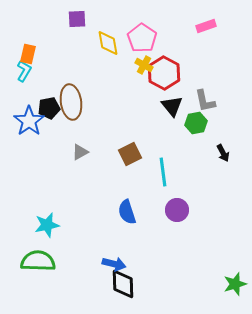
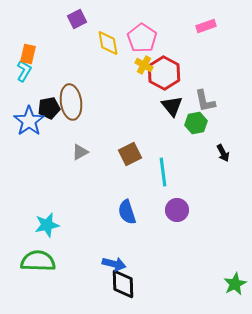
purple square: rotated 24 degrees counterclockwise
green star: rotated 10 degrees counterclockwise
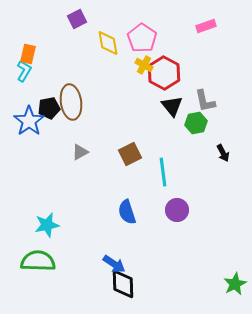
blue arrow: rotated 20 degrees clockwise
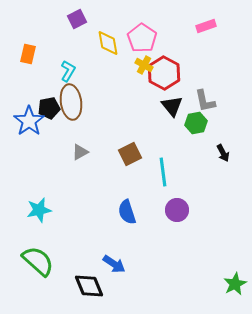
cyan L-shape: moved 44 px right
cyan star: moved 8 px left, 15 px up
green semicircle: rotated 40 degrees clockwise
black diamond: moved 34 px left, 2 px down; rotated 20 degrees counterclockwise
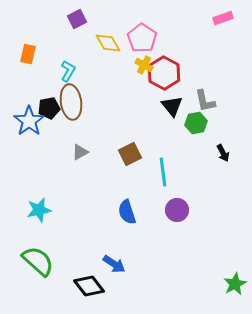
pink rectangle: moved 17 px right, 8 px up
yellow diamond: rotated 20 degrees counterclockwise
black diamond: rotated 16 degrees counterclockwise
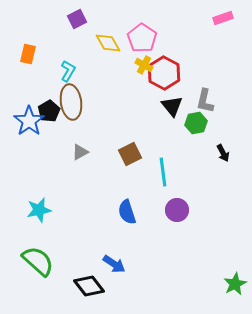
gray L-shape: rotated 25 degrees clockwise
black pentagon: moved 3 px down; rotated 20 degrees counterclockwise
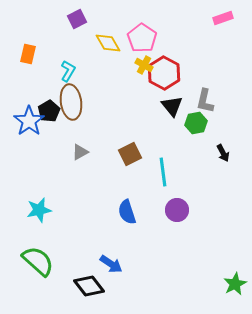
blue arrow: moved 3 px left
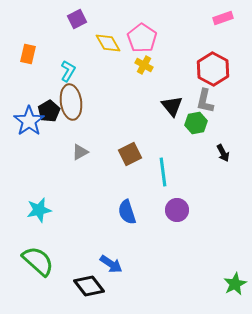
red hexagon: moved 49 px right, 4 px up
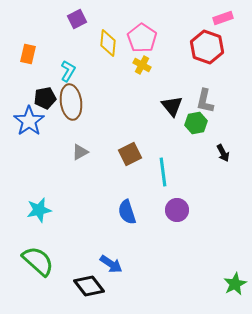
yellow diamond: rotated 36 degrees clockwise
yellow cross: moved 2 px left
red hexagon: moved 6 px left, 22 px up; rotated 8 degrees counterclockwise
black pentagon: moved 4 px left, 13 px up; rotated 20 degrees clockwise
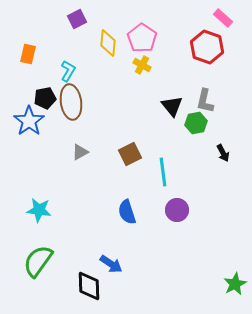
pink rectangle: rotated 60 degrees clockwise
cyan star: rotated 20 degrees clockwise
green semicircle: rotated 96 degrees counterclockwise
black diamond: rotated 36 degrees clockwise
